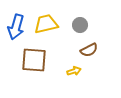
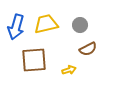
brown semicircle: moved 1 px left, 1 px up
brown square: rotated 8 degrees counterclockwise
yellow arrow: moved 5 px left, 1 px up
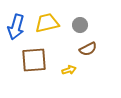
yellow trapezoid: moved 1 px right, 1 px up
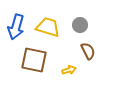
yellow trapezoid: moved 1 px right, 4 px down; rotated 30 degrees clockwise
brown semicircle: moved 2 px down; rotated 90 degrees counterclockwise
brown square: rotated 16 degrees clockwise
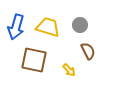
yellow arrow: rotated 64 degrees clockwise
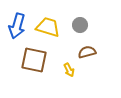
blue arrow: moved 1 px right, 1 px up
brown semicircle: moved 1 px left, 1 px down; rotated 78 degrees counterclockwise
yellow arrow: rotated 16 degrees clockwise
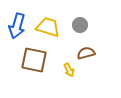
brown semicircle: moved 1 px left, 1 px down
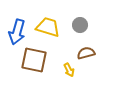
blue arrow: moved 6 px down
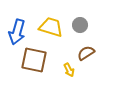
yellow trapezoid: moved 3 px right
brown semicircle: rotated 18 degrees counterclockwise
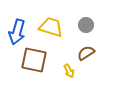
gray circle: moved 6 px right
yellow arrow: moved 1 px down
